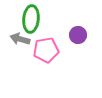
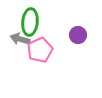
green ellipse: moved 1 px left, 3 px down
pink pentagon: moved 6 px left; rotated 15 degrees counterclockwise
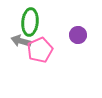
gray arrow: moved 1 px right, 2 px down
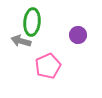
green ellipse: moved 2 px right
pink pentagon: moved 8 px right, 16 px down
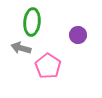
gray arrow: moved 7 px down
pink pentagon: rotated 15 degrees counterclockwise
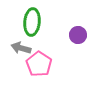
pink pentagon: moved 9 px left, 2 px up
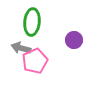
purple circle: moved 4 px left, 5 px down
pink pentagon: moved 4 px left, 3 px up; rotated 15 degrees clockwise
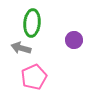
green ellipse: moved 1 px down
pink pentagon: moved 1 px left, 16 px down
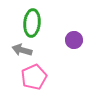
gray arrow: moved 1 px right, 2 px down
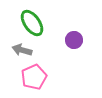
green ellipse: rotated 40 degrees counterclockwise
